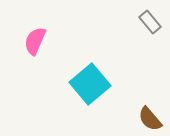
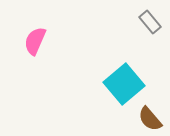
cyan square: moved 34 px right
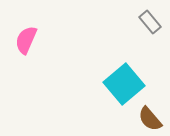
pink semicircle: moved 9 px left, 1 px up
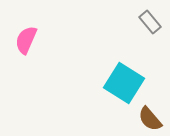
cyan square: moved 1 px up; rotated 18 degrees counterclockwise
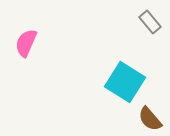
pink semicircle: moved 3 px down
cyan square: moved 1 px right, 1 px up
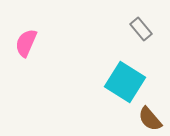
gray rectangle: moved 9 px left, 7 px down
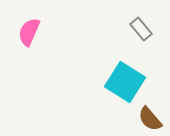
pink semicircle: moved 3 px right, 11 px up
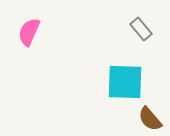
cyan square: rotated 30 degrees counterclockwise
